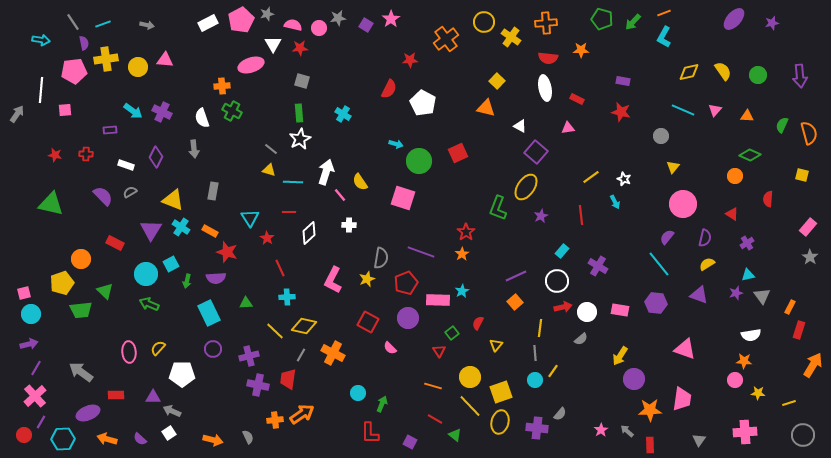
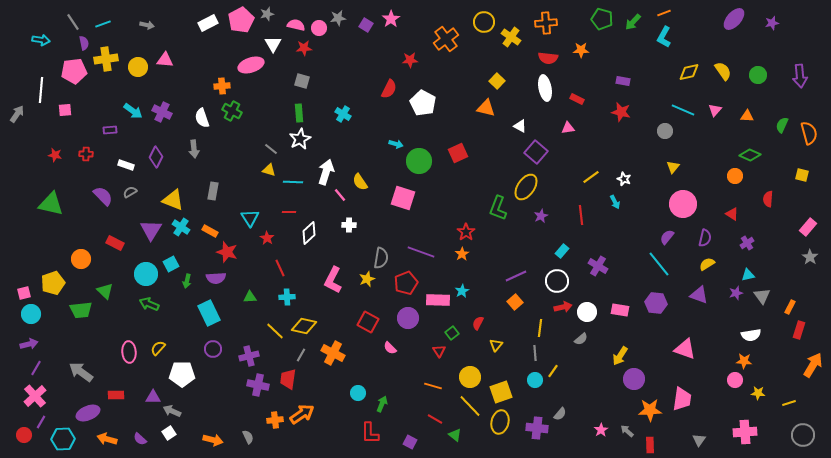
pink semicircle at (293, 25): moved 3 px right
red star at (300, 48): moved 4 px right
gray circle at (661, 136): moved 4 px right, 5 px up
yellow pentagon at (62, 283): moved 9 px left
green triangle at (246, 303): moved 4 px right, 6 px up
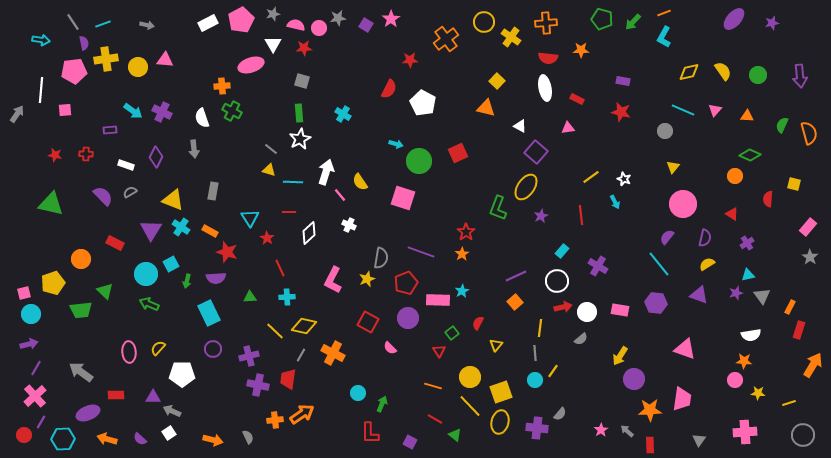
gray star at (267, 14): moved 6 px right
yellow square at (802, 175): moved 8 px left, 9 px down
white cross at (349, 225): rotated 24 degrees clockwise
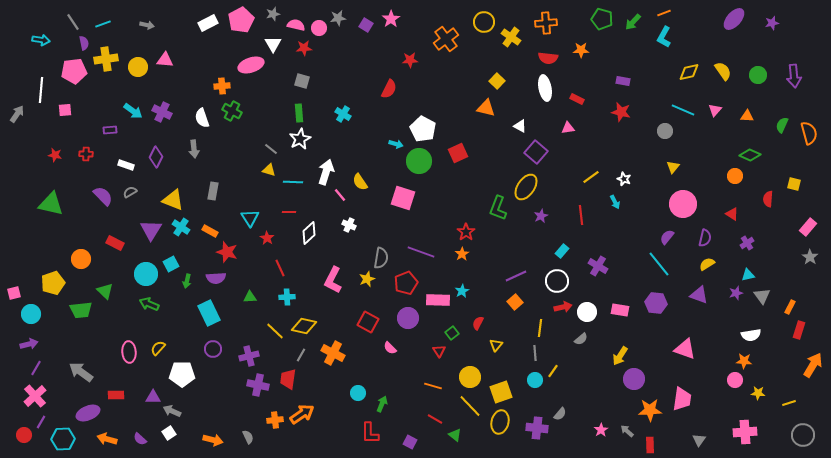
purple arrow at (800, 76): moved 6 px left
white pentagon at (423, 103): moved 26 px down
pink square at (24, 293): moved 10 px left
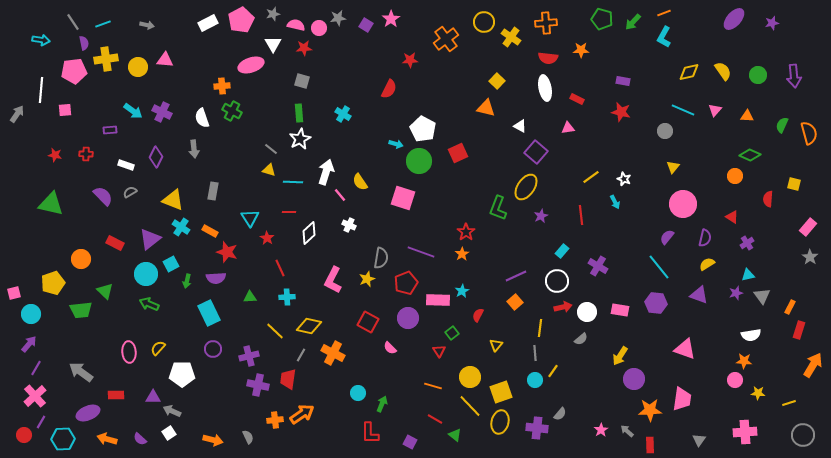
red triangle at (732, 214): moved 3 px down
purple triangle at (151, 230): moved 1 px left, 9 px down; rotated 20 degrees clockwise
cyan line at (659, 264): moved 3 px down
red semicircle at (478, 323): moved 8 px up
yellow diamond at (304, 326): moved 5 px right
purple arrow at (29, 344): rotated 36 degrees counterclockwise
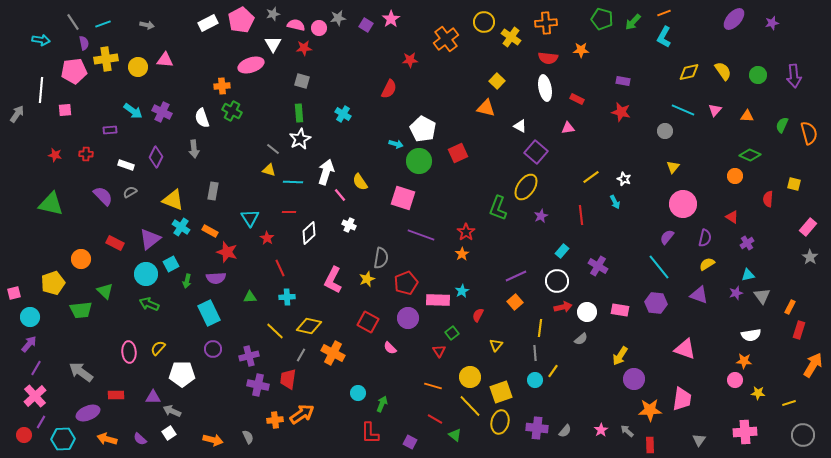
gray line at (271, 149): moved 2 px right
purple line at (421, 252): moved 17 px up
cyan circle at (31, 314): moved 1 px left, 3 px down
gray semicircle at (560, 414): moved 5 px right, 17 px down
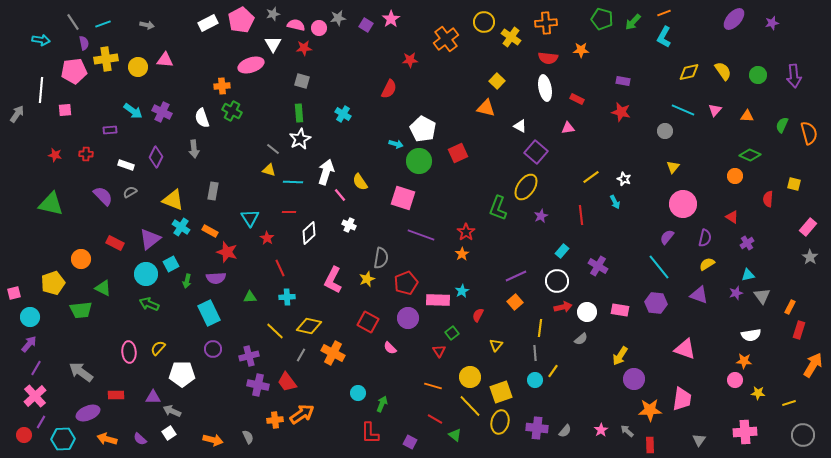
green triangle at (105, 291): moved 2 px left, 3 px up; rotated 18 degrees counterclockwise
red trapezoid at (288, 379): moved 1 px left, 3 px down; rotated 45 degrees counterclockwise
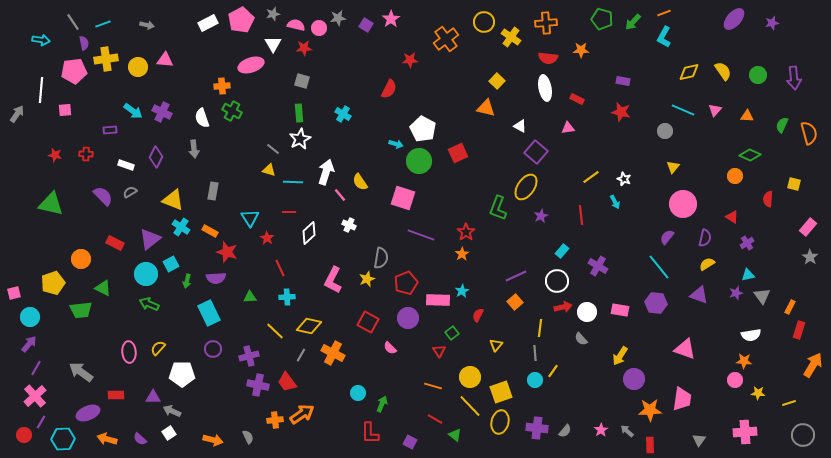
purple arrow at (794, 76): moved 2 px down
gray semicircle at (581, 339): rotated 88 degrees clockwise
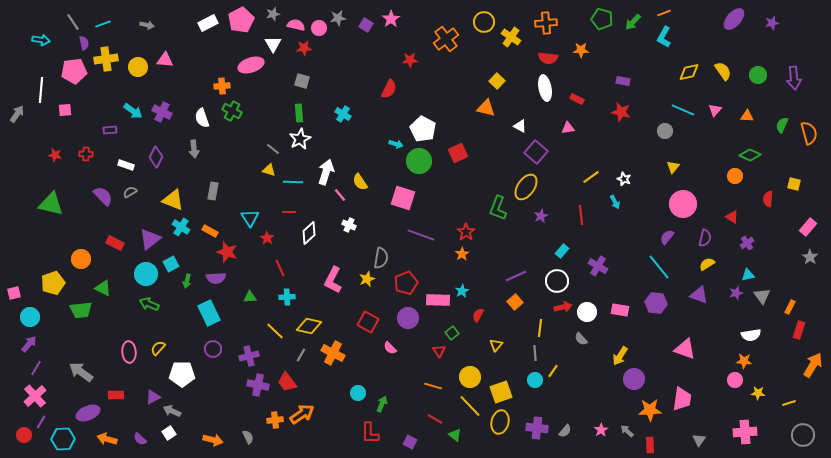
purple triangle at (153, 397): rotated 28 degrees counterclockwise
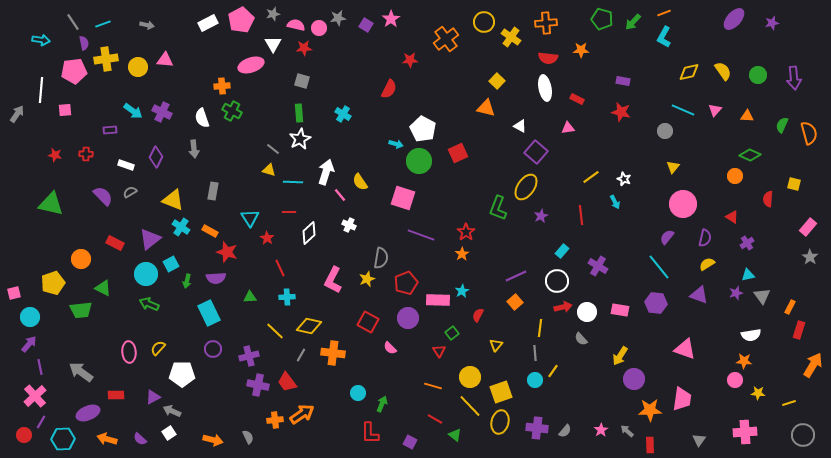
orange cross at (333, 353): rotated 20 degrees counterclockwise
purple line at (36, 368): moved 4 px right, 1 px up; rotated 42 degrees counterclockwise
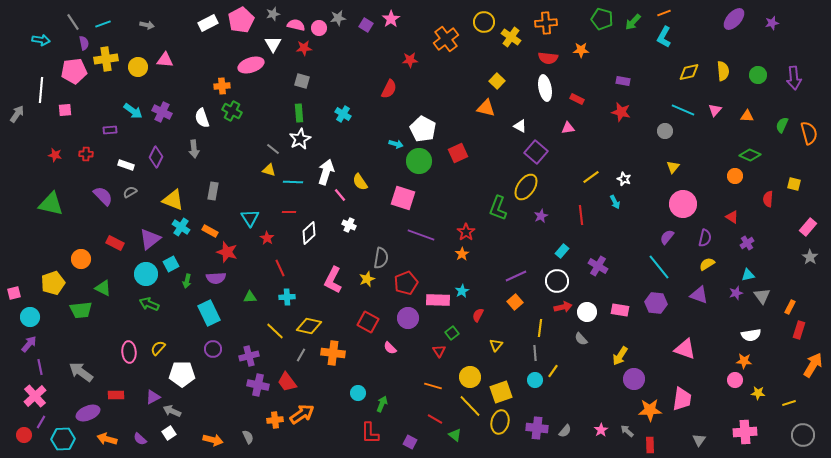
yellow semicircle at (723, 71): rotated 30 degrees clockwise
